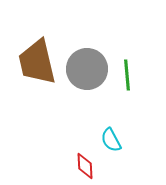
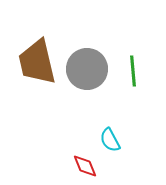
green line: moved 6 px right, 4 px up
cyan semicircle: moved 1 px left
red diamond: rotated 20 degrees counterclockwise
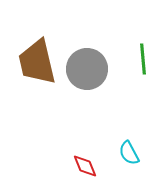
green line: moved 10 px right, 12 px up
cyan semicircle: moved 19 px right, 13 px down
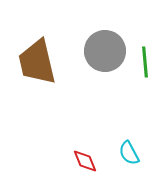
green line: moved 2 px right, 3 px down
gray circle: moved 18 px right, 18 px up
red diamond: moved 5 px up
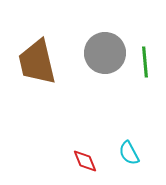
gray circle: moved 2 px down
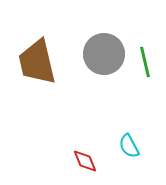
gray circle: moved 1 px left, 1 px down
green line: rotated 8 degrees counterclockwise
cyan semicircle: moved 7 px up
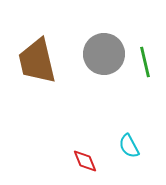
brown trapezoid: moved 1 px up
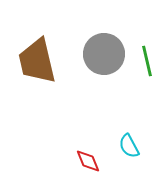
green line: moved 2 px right, 1 px up
red diamond: moved 3 px right
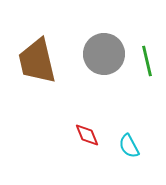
red diamond: moved 1 px left, 26 px up
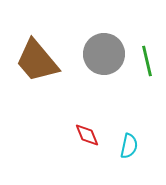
brown trapezoid: rotated 27 degrees counterclockwise
cyan semicircle: rotated 140 degrees counterclockwise
